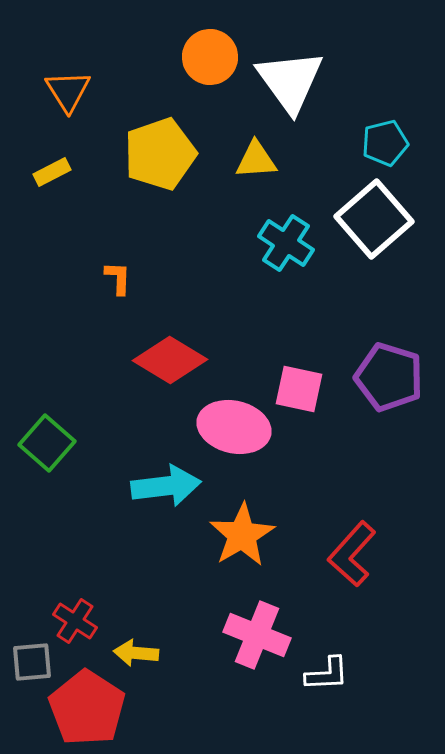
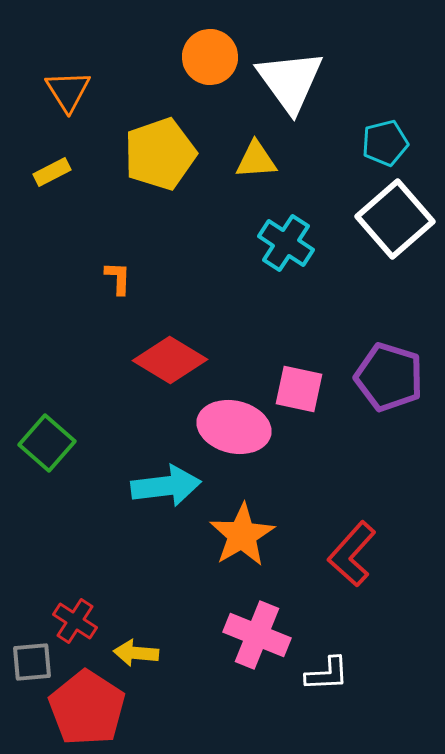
white square: moved 21 px right
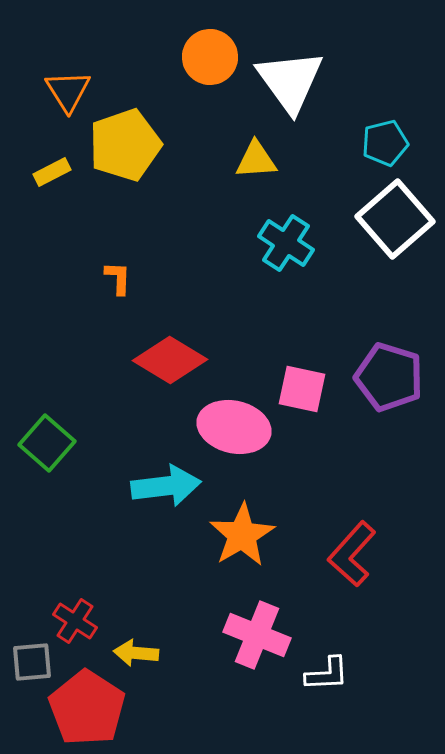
yellow pentagon: moved 35 px left, 9 px up
pink square: moved 3 px right
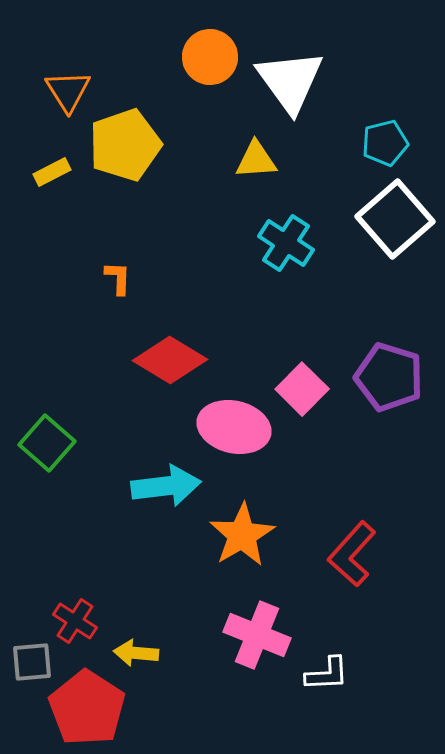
pink square: rotated 33 degrees clockwise
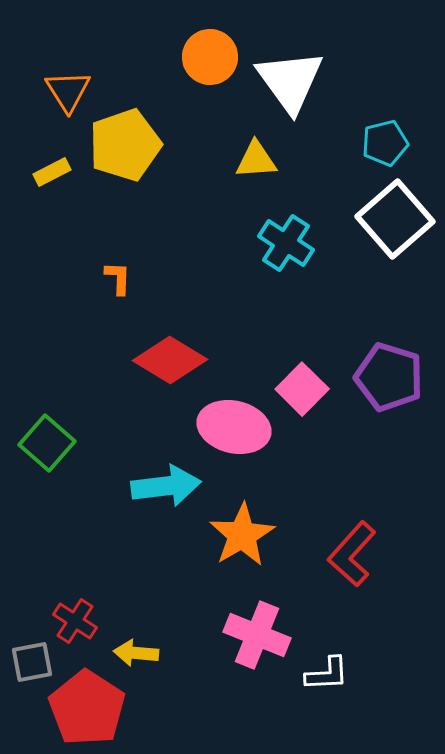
gray square: rotated 6 degrees counterclockwise
